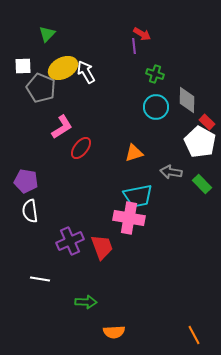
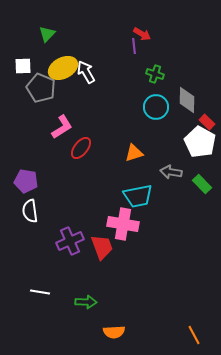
pink cross: moved 6 px left, 6 px down
white line: moved 13 px down
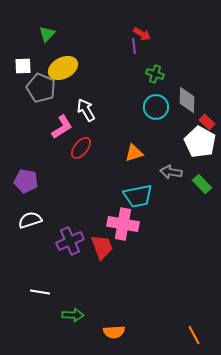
white arrow: moved 38 px down
white semicircle: moved 9 px down; rotated 80 degrees clockwise
green arrow: moved 13 px left, 13 px down
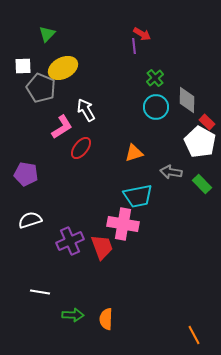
green cross: moved 4 px down; rotated 30 degrees clockwise
purple pentagon: moved 7 px up
orange semicircle: moved 8 px left, 13 px up; rotated 95 degrees clockwise
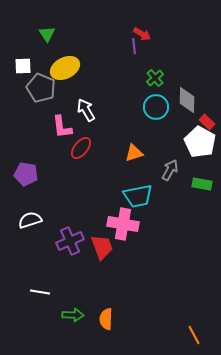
green triangle: rotated 18 degrees counterclockwise
yellow ellipse: moved 2 px right
pink L-shape: rotated 115 degrees clockwise
gray arrow: moved 1 px left, 2 px up; rotated 110 degrees clockwise
green rectangle: rotated 36 degrees counterclockwise
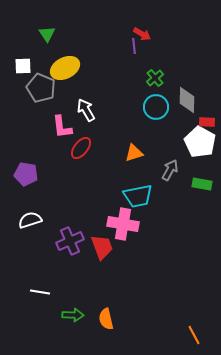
red rectangle: rotated 42 degrees counterclockwise
orange semicircle: rotated 15 degrees counterclockwise
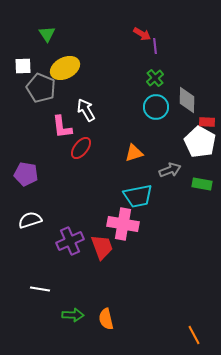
purple line: moved 21 px right
gray arrow: rotated 40 degrees clockwise
white line: moved 3 px up
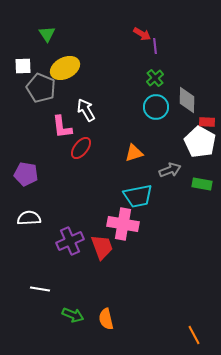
white semicircle: moved 1 px left, 2 px up; rotated 15 degrees clockwise
green arrow: rotated 20 degrees clockwise
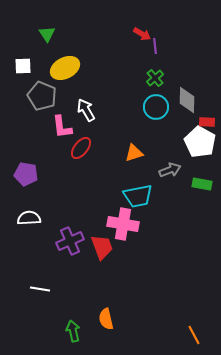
gray pentagon: moved 1 px right, 8 px down
green arrow: moved 16 px down; rotated 125 degrees counterclockwise
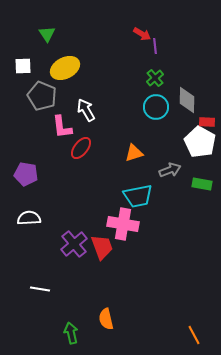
purple cross: moved 4 px right, 3 px down; rotated 16 degrees counterclockwise
green arrow: moved 2 px left, 2 px down
